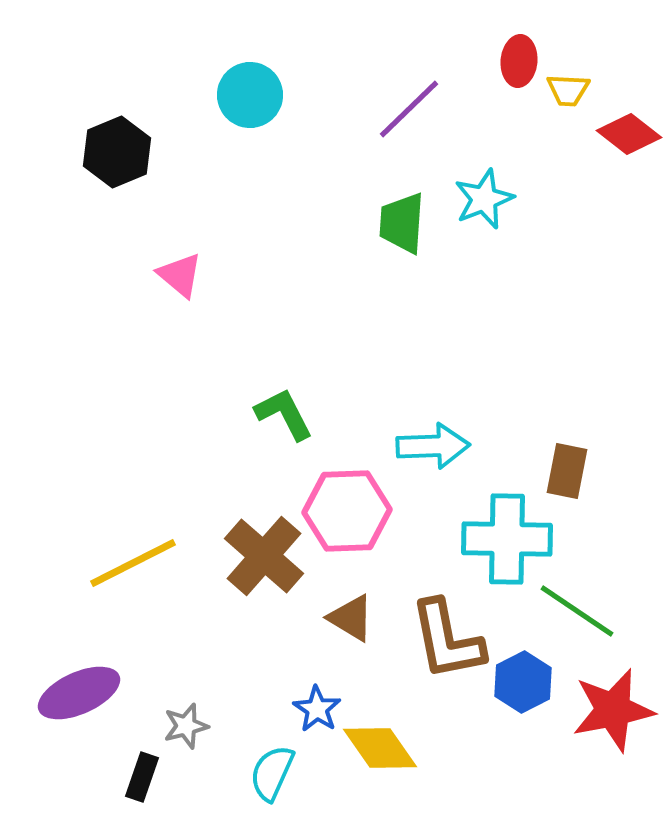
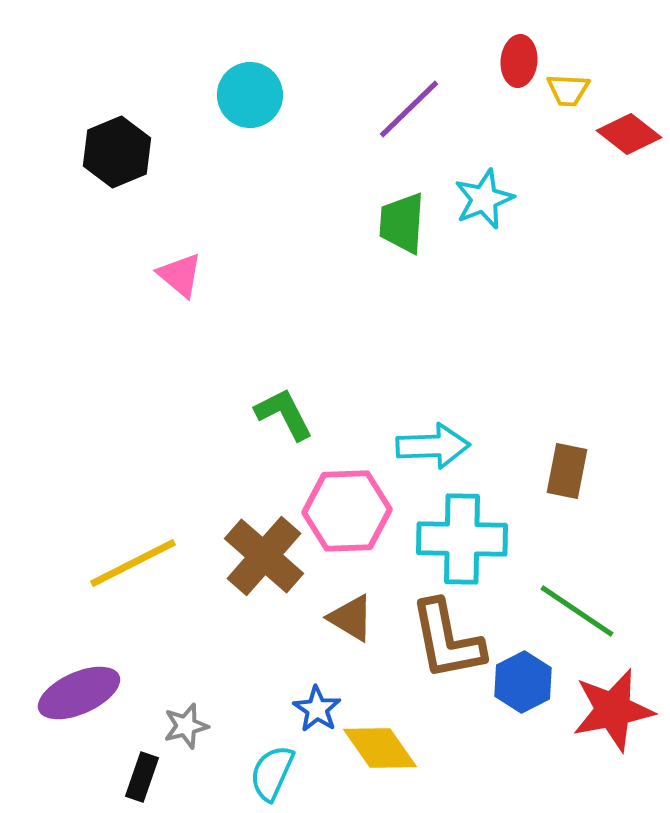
cyan cross: moved 45 px left
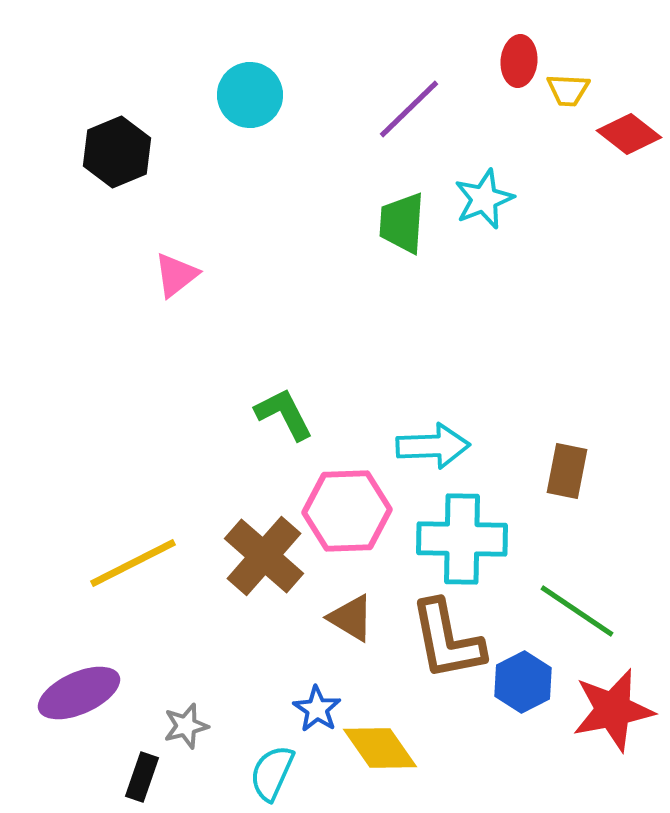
pink triangle: moved 4 px left; rotated 42 degrees clockwise
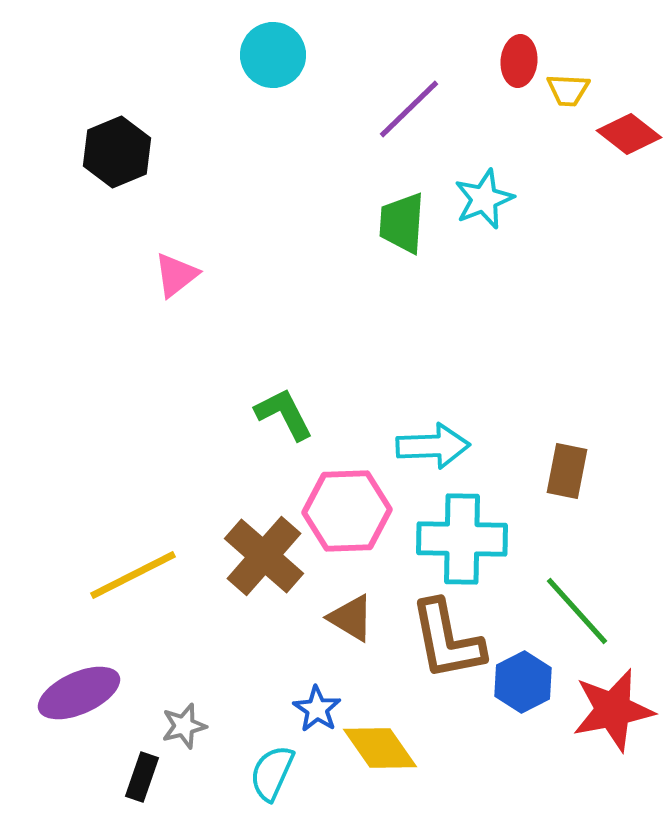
cyan circle: moved 23 px right, 40 px up
yellow line: moved 12 px down
green line: rotated 14 degrees clockwise
gray star: moved 2 px left
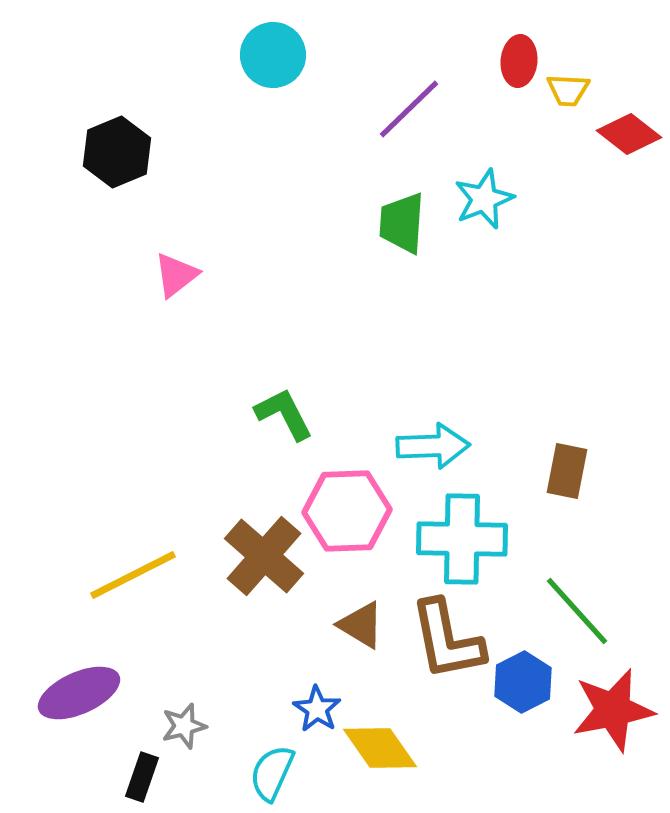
brown triangle: moved 10 px right, 7 px down
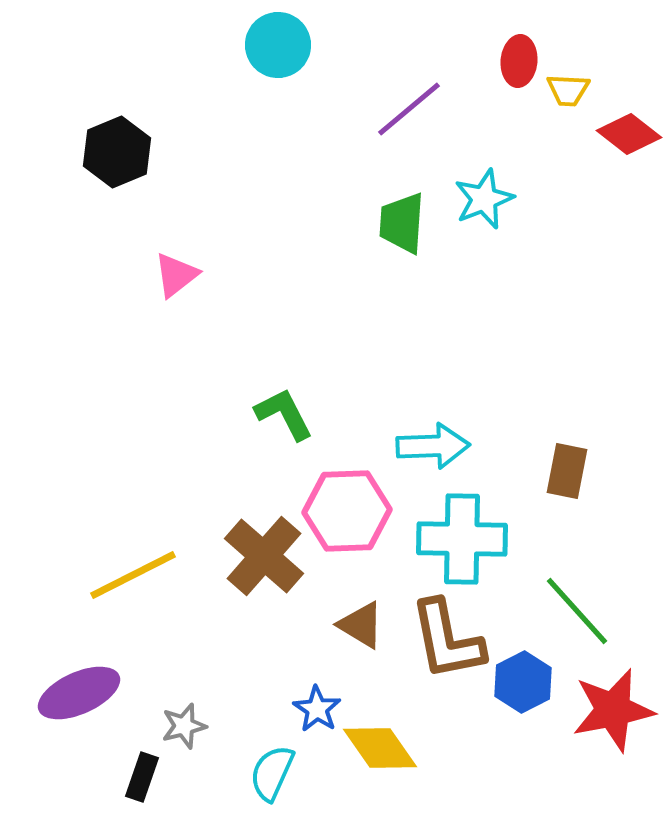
cyan circle: moved 5 px right, 10 px up
purple line: rotated 4 degrees clockwise
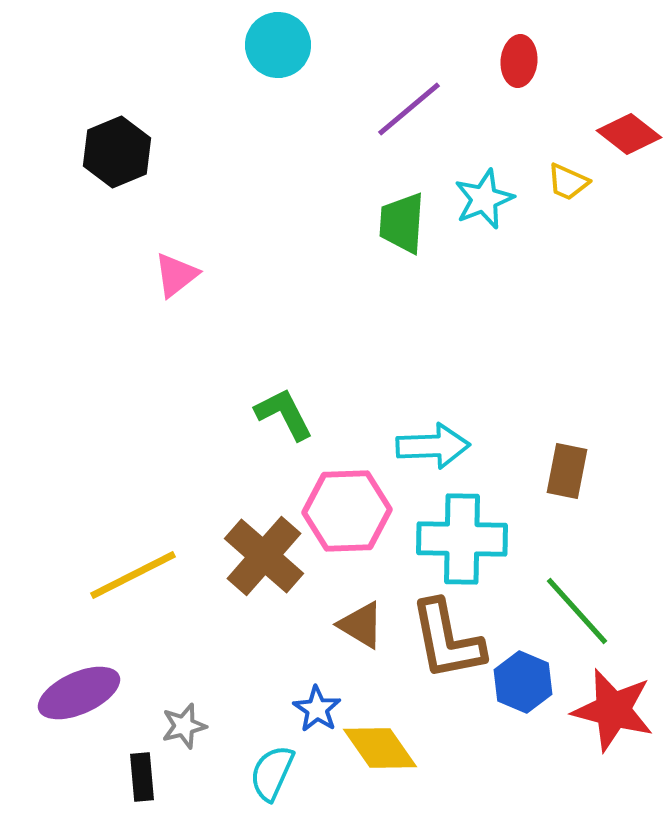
yellow trapezoid: moved 92 px down; rotated 21 degrees clockwise
blue hexagon: rotated 10 degrees counterclockwise
red star: rotated 26 degrees clockwise
black rectangle: rotated 24 degrees counterclockwise
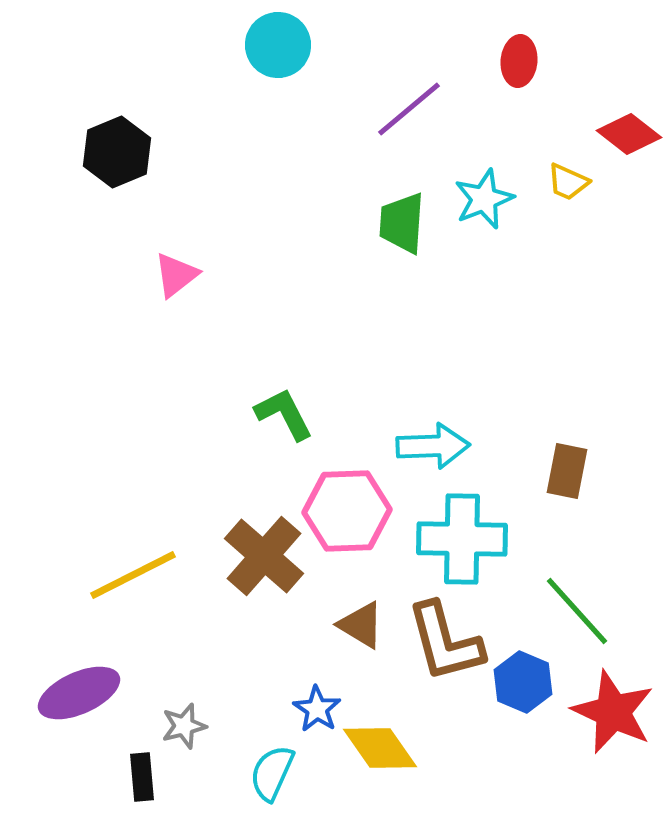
brown L-shape: moved 2 px left, 2 px down; rotated 4 degrees counterclockwise
red star: moved 2 px down; rotated 10 degrees clockwise
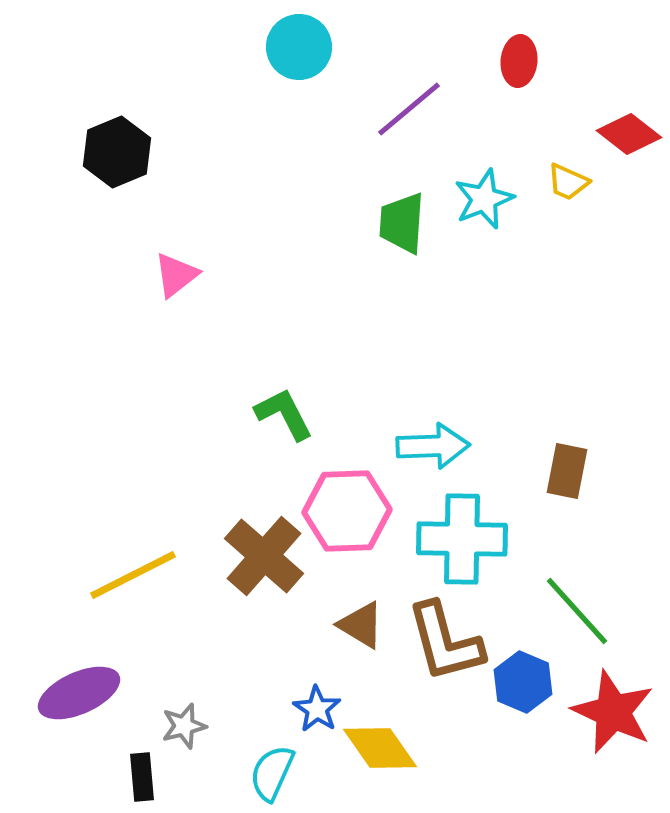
cyan circle: moved 21 px right, 2 px down
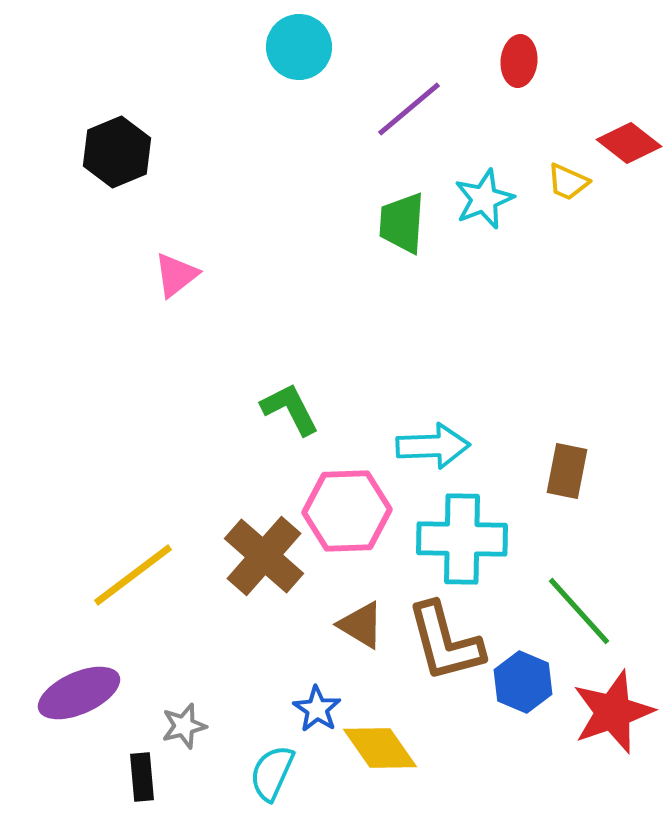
red diamond: moved 9 px down
green L-shape: moved 6 px right, 5 px up
yellow line: rotated 10 degrees counterclockwise
green line: moved 2 px right
red star: rotated 28 degrees clockwise
